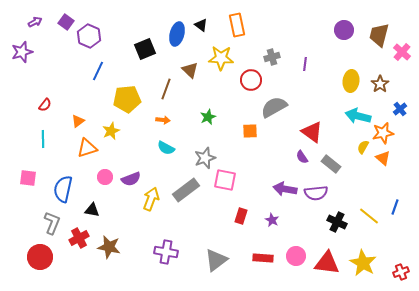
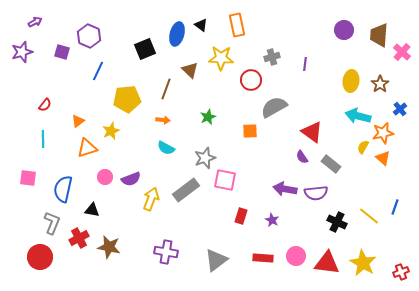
purple square at (66, 22): moved 4 px left, 30 px down; rotated 21 degrees counterclockwise
brown trapezoid at (379, 35): rotated 10 degrees counterclockwise
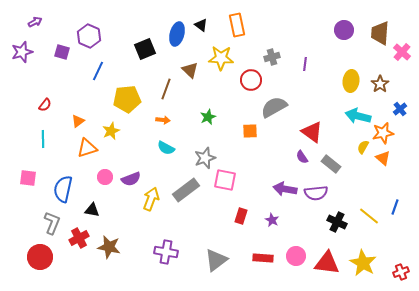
brown trapezoid at (379, 35): moved 1 px right, 2 px up
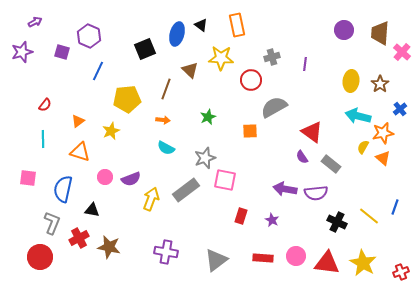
orange triangle at (87, 148): moved 7 px left, 4 px down; rotated 35 degrees clockwise
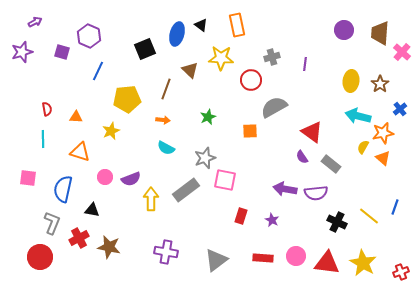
red semicircle at (45, 105): moved 2 px right, 4 px down; rotated 48 degrees counterclockwise
orange triangle at (78, 121): moved 2 px left, 4 px up; rotated 40 degrees clockwise
yellow arrow at (151, 199): rotated 20 degrees counterclockwise
